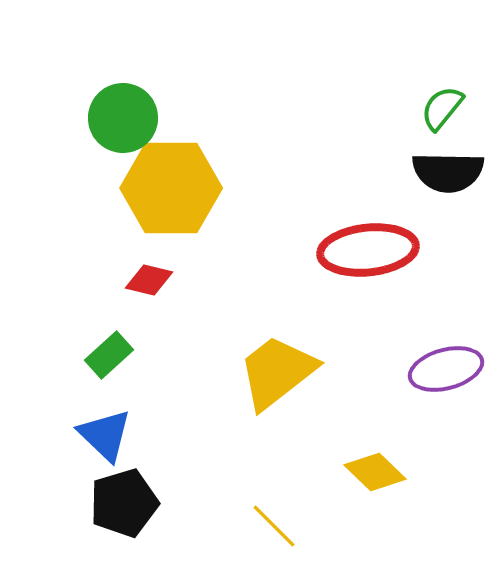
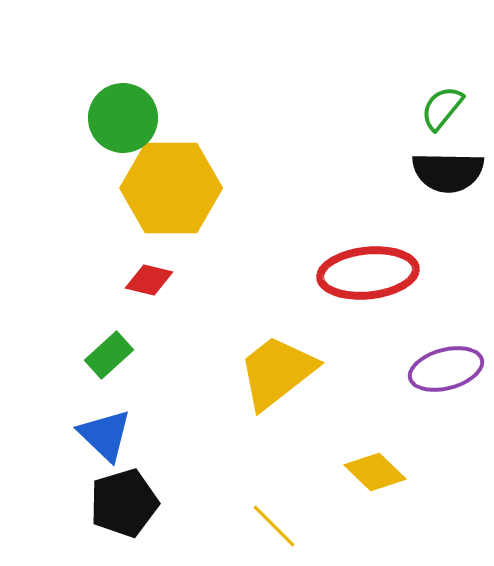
red ellipse: moved 23 px down
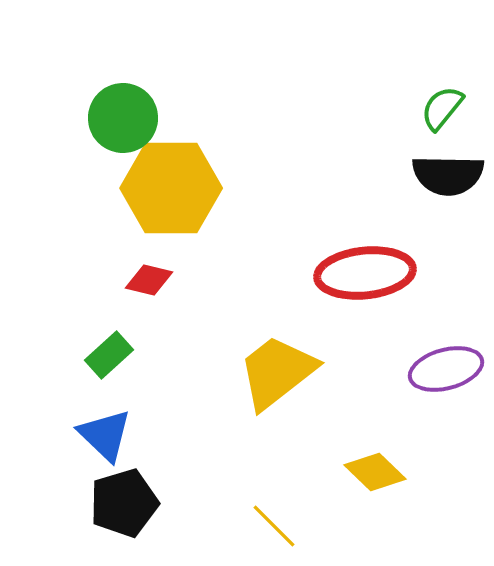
black semicircle: moved 3 px down
red ellipse: moved 3 px left
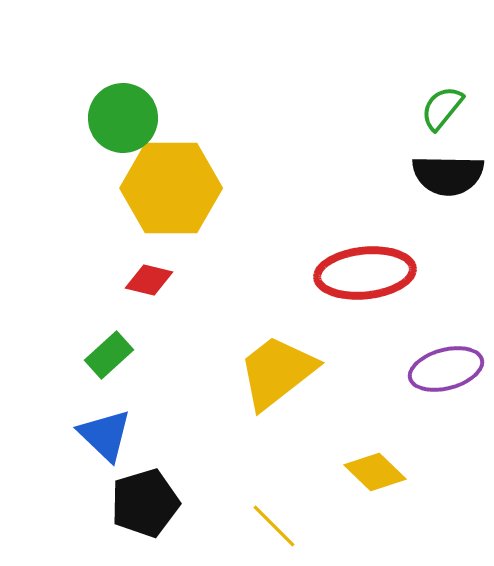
black pentagon: moved 21 px right
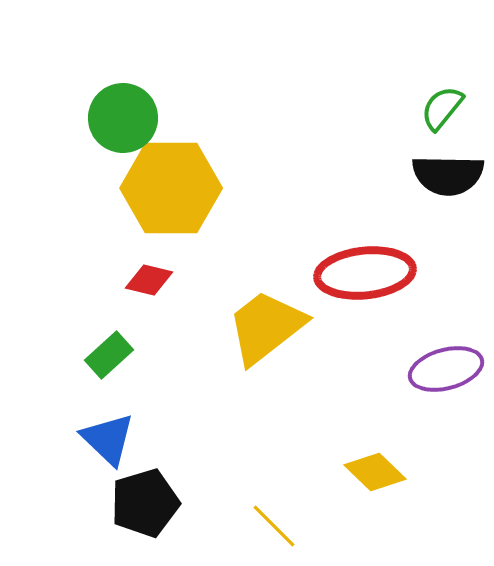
yellow trapezoid: moved 11 px left, 45 px up
blue triangle: moved 3 px right, 4 px down
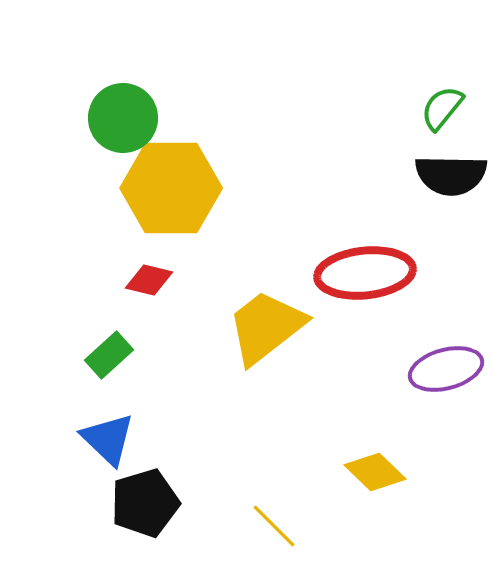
black semicircle: moved 3 px right
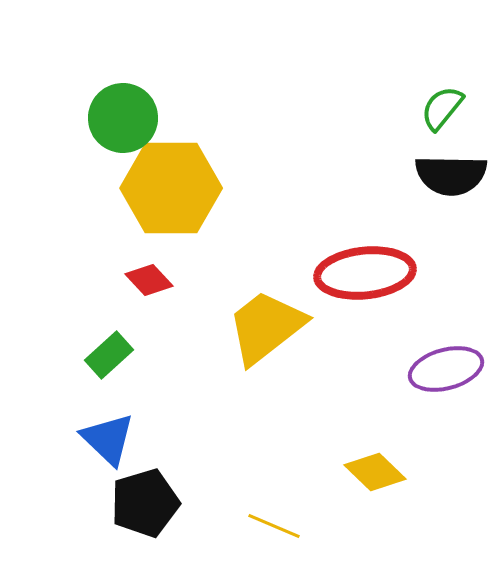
red diamond: rotated 33 degrees clockwise
yellow line: rotated 22 degrees counterclockwise
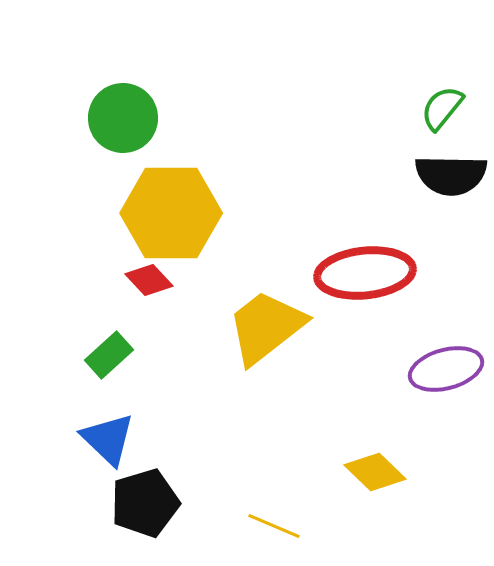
yellow hexagon: moved 25 px down
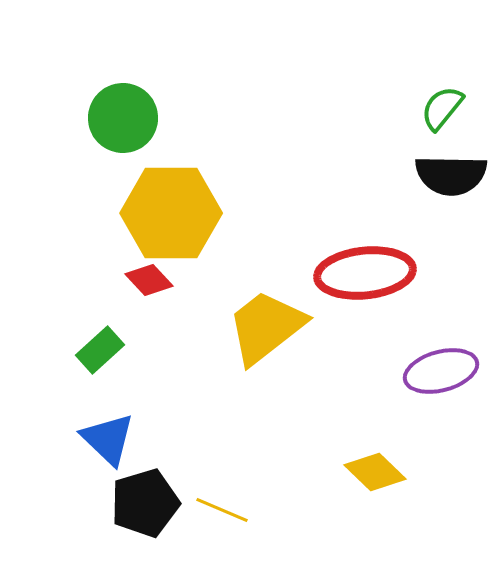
green rectangle: moved 9 px left, 5 px up
purple ellipse: moved 5 px left, 2 px down
yellow line: moved 52 px left, 16 px up
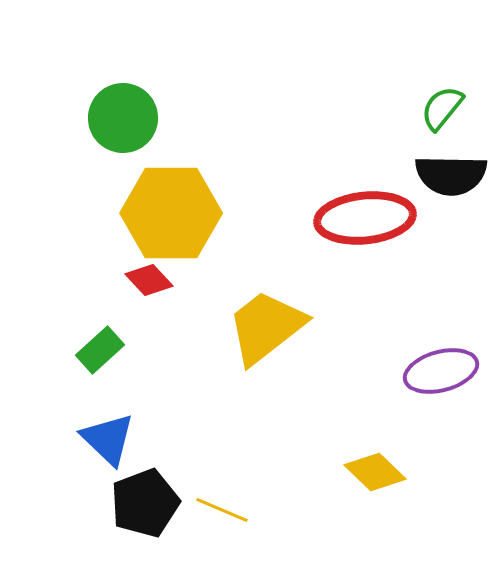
red ellipse: moved 55 px up
black pentagon: rotated 4 degrees counterclockwise
